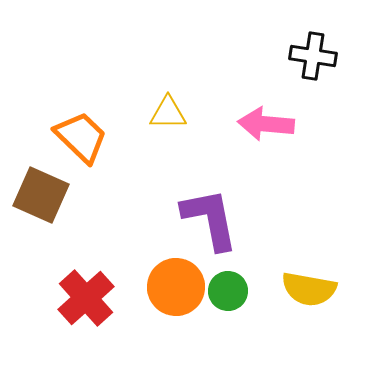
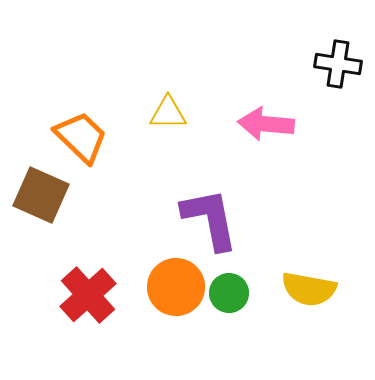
black cross: moved 25 px right, 8 px down
green circle: moved 1 px right, 2 px down
red cross: moved 2 px right, 3 px up
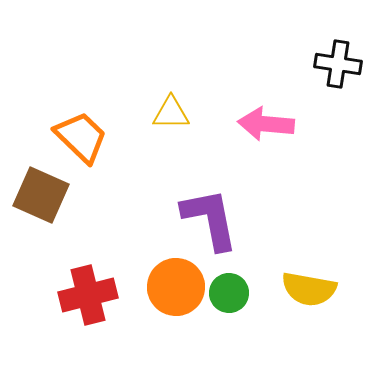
yellow triangle: moved 3 px right
red cross: rotated 28 degrees clockwise
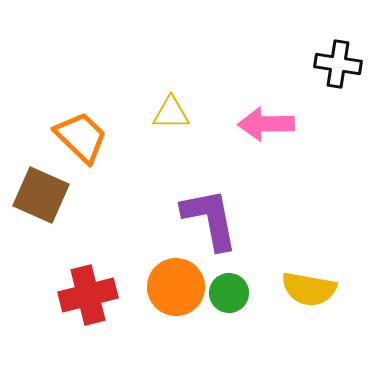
pink arrow: rotated 6 degrees counterclockwise
